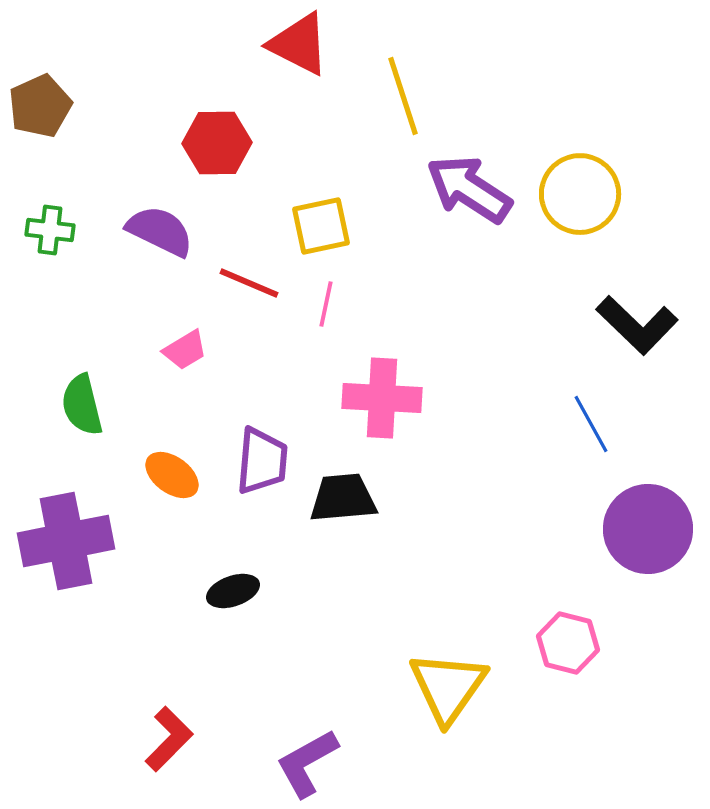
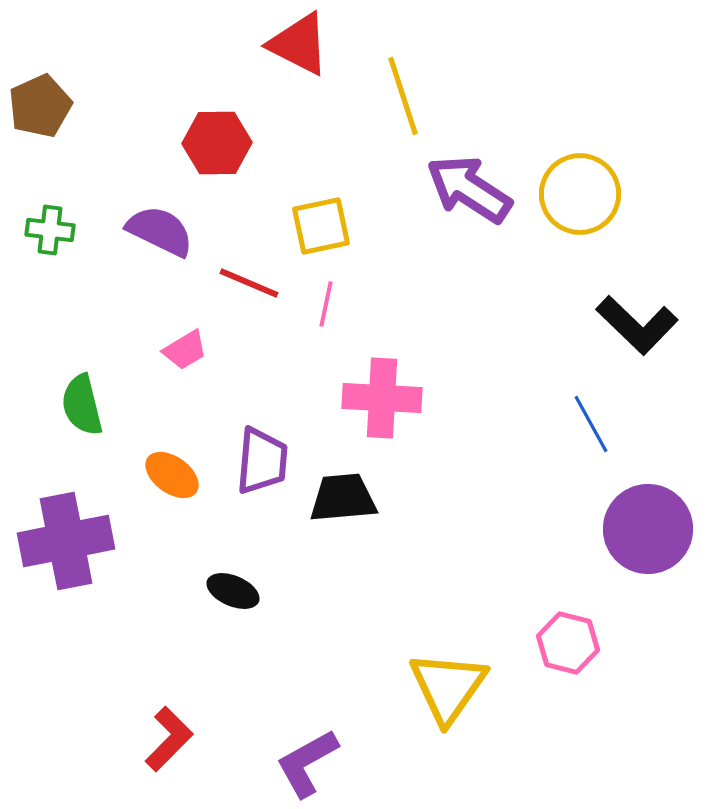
black ellipse: rotated 42 degrees clockwise
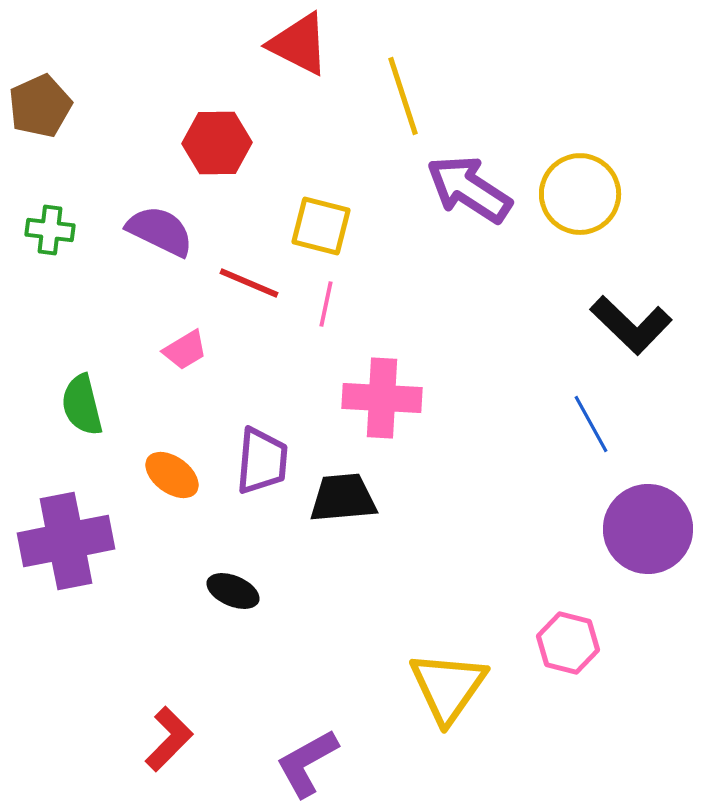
yellow square: rotated 26 degrees clockwise
black L-shape: moved 6 px left
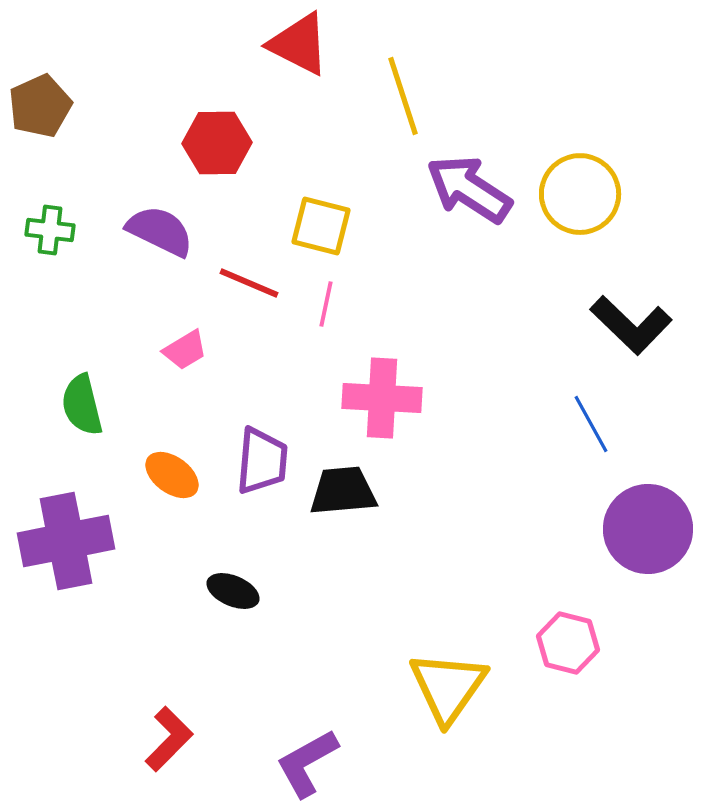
black trapezoid: moved 7 px up
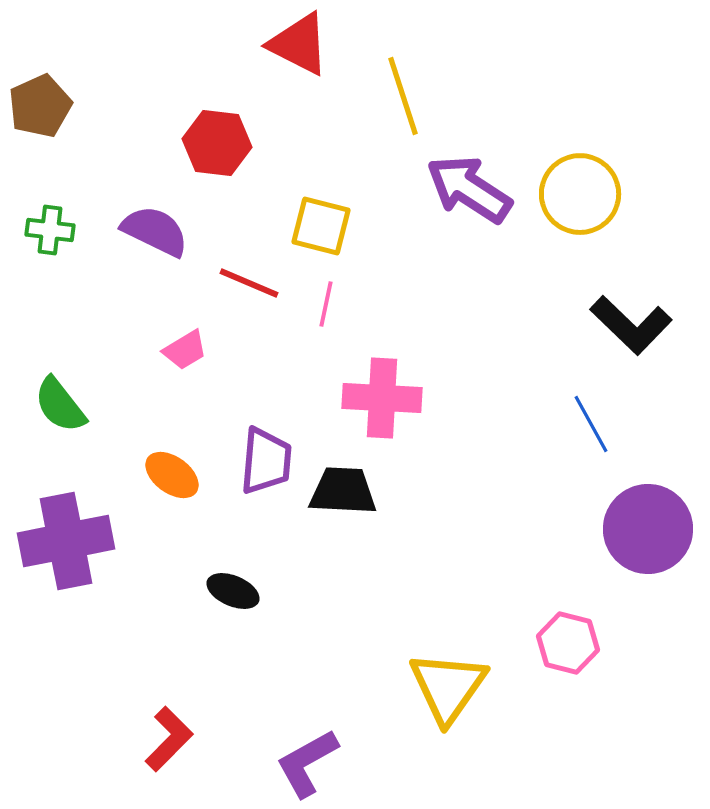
red hexagon: rotated 8 degrees clockwise
purple semicircle: moved 5 px left
green semicircle: moved 22 px left; rotated 24 degrees counterclockwise
purple trapezoid: moved 4 px right
black trapezoid: rotated 8 degrees clockwise
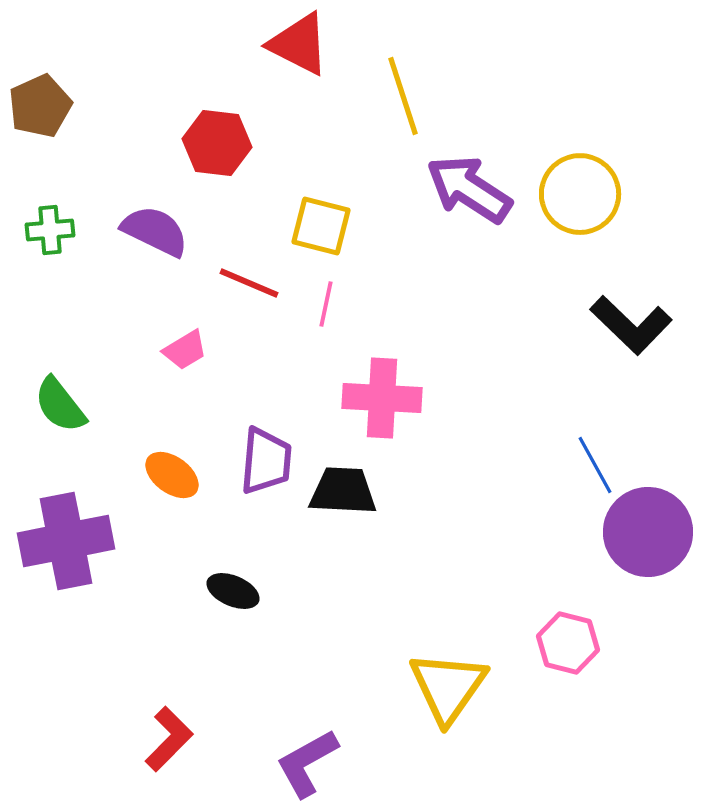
green cross: rotated 12 degrees counterclockwise
blue line: moved 4 px right, 41 px down
purple circle: moved 3 px down
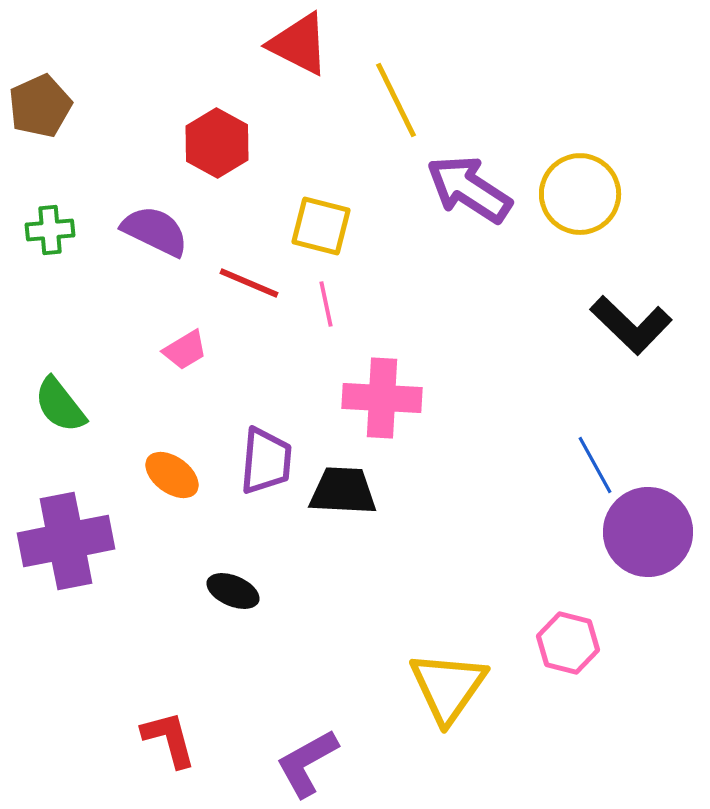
yellow line: moved 7 px left, 4 px down; rotated 8 degrees counterclockwise
red hexagon: rotated 22 degrees clockwise
pink line: rotated 24 degrees counterclockwise
red L-shape: rotated 60 degrees counterclockwise
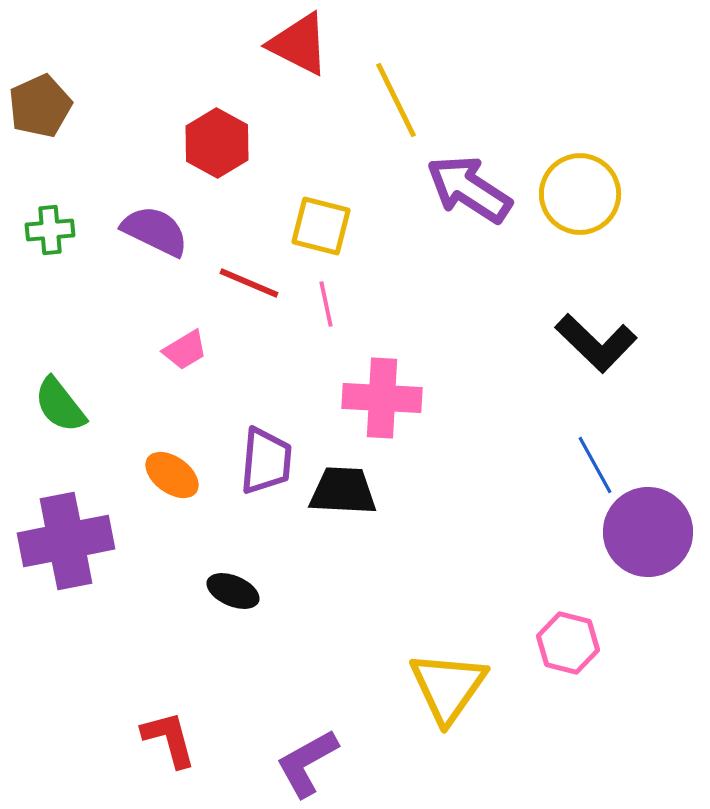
black L-shape: moved 35 px left, 18 px down
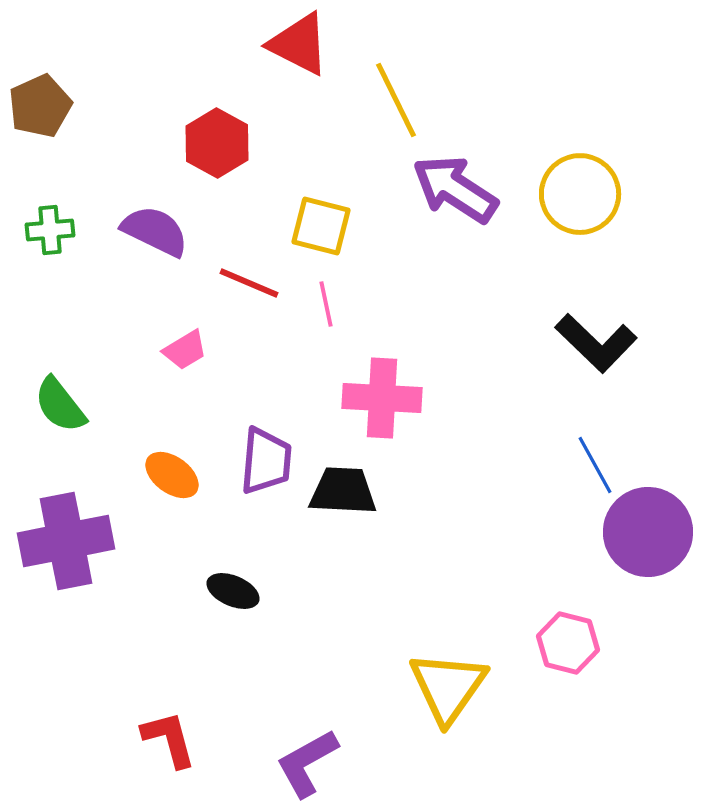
purple arrow: moved 14 px left
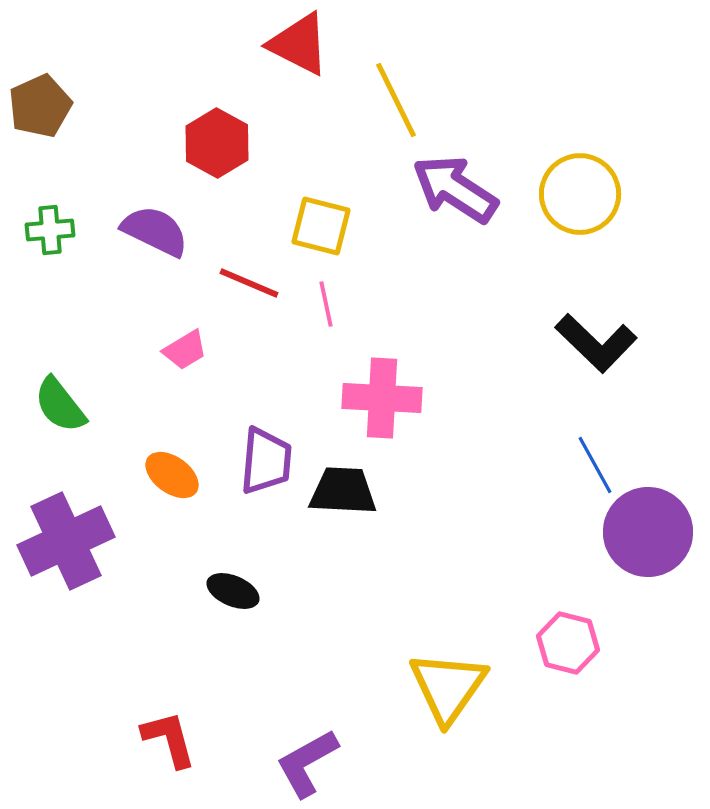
purple cross: rotated 14 degrees counterclockwise
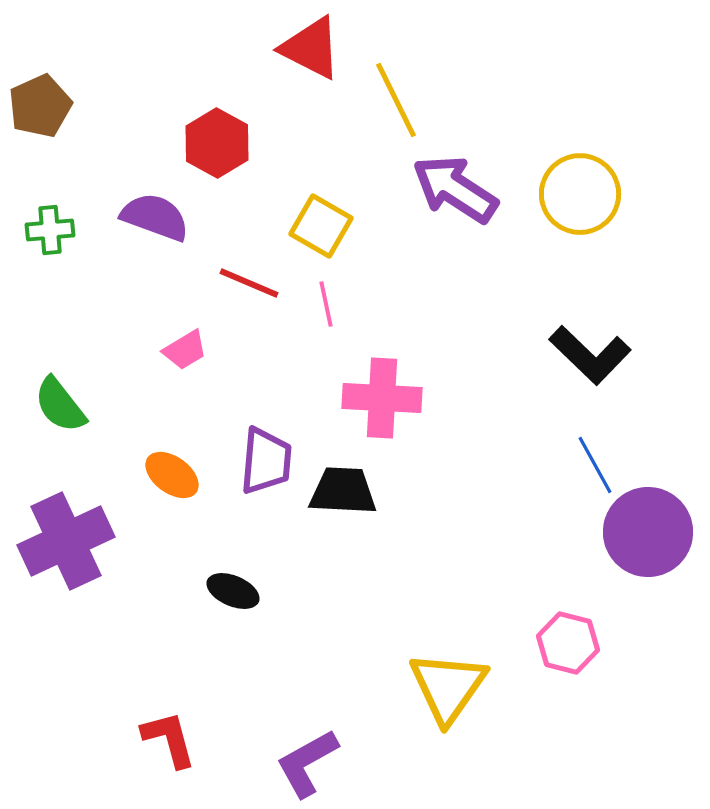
red triangle: moved 12 px right, 4 px down
yellow square: rotated 16 degrees clockwise
purple semicircle: moved 14 px up; rotated 6 degrees counterclockwise
black L-shape: moved 6 px left, 12 px down
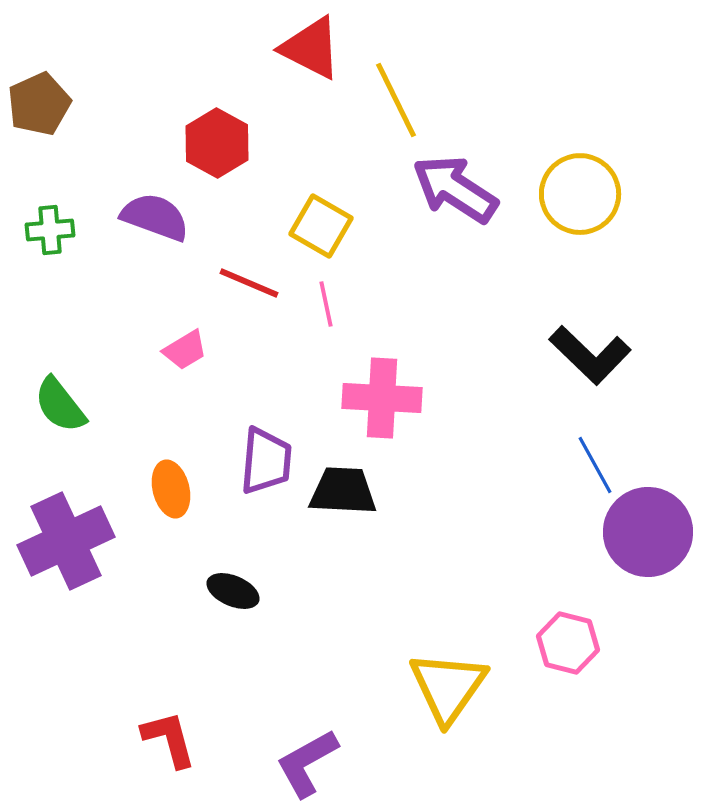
brown pentagon: moved 1 px left, 2 px up
orange ellipse: moved 1 px left, 14 px down; rotated 40 degrees clockwise
